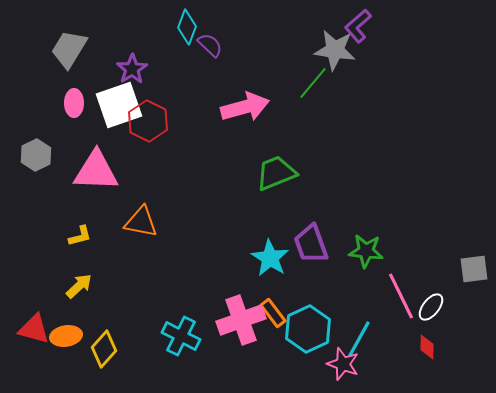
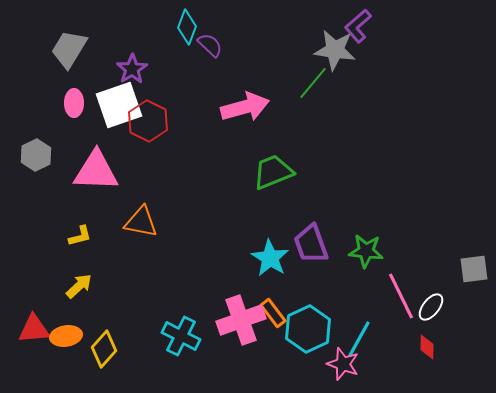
green trapezoid: moved 3 px left, 1 px up
red triangle: rotated 20 degrees counterclockwise
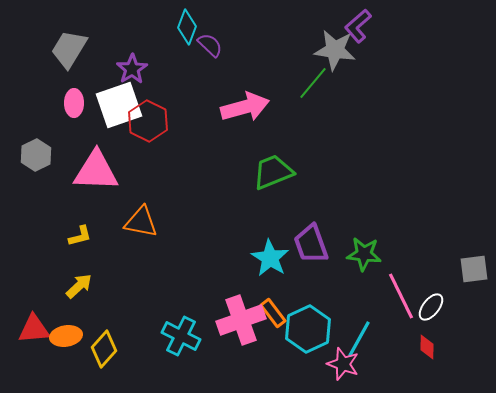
green star: moved 2 px left, 3 px down
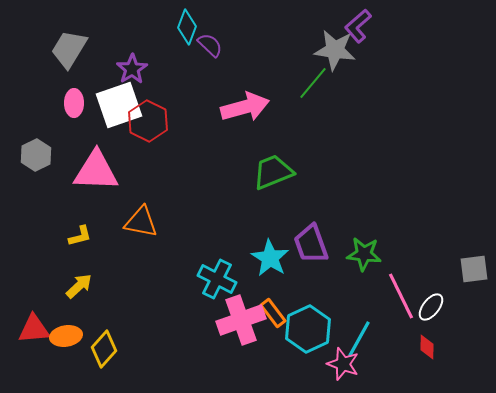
cyan cross: moved 36 px right, 57 px up
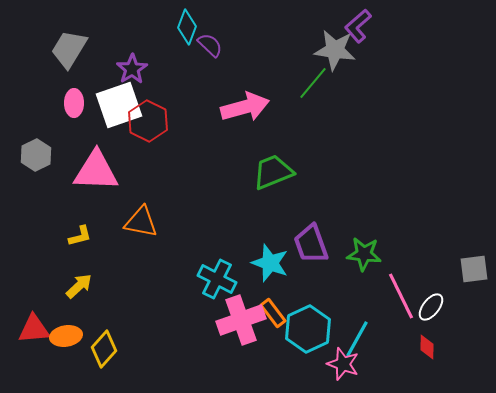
cyan star: moved 5 px down; rotated 12 degrees counterclockwise
cyan line: moved 2 px left
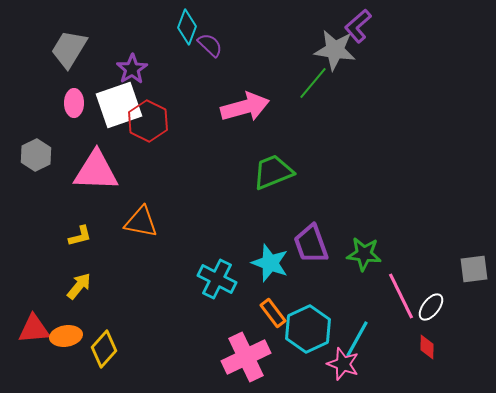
yellow arrow: rotated 8 degrees counterclockwise
pink cross: moved 5 px right, 37 px down; rotated 6 degrees counterclockwise
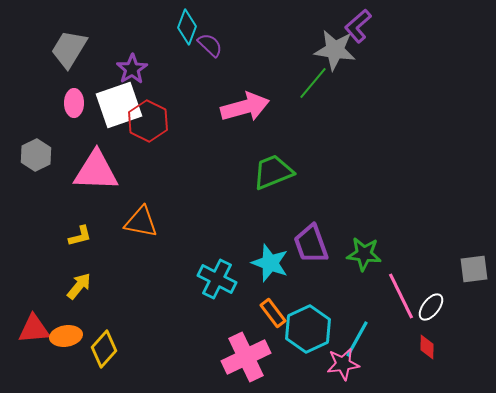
pink star: rotated 28 degrees counterclockwise
